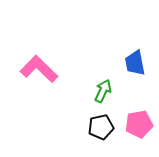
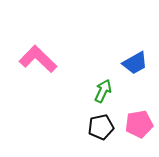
blue trapezoid: rotated 108 degrees counterclockwise
pink L-shape: moved 1 px left, 10 px up
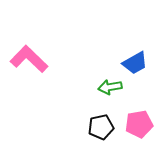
pink L-shape: moved 9 px left
green arrow: moved 7 px right, 4 px up; rotated 125 degrees counterclockwise
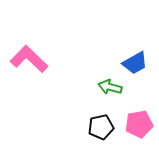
green arrow: rotated 25 degrees clockwise
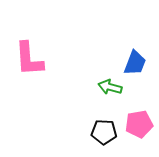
pink L-shape: rotated 138 degrees counterclockwise
blue trapezoid: rotated 40 degrees counterclockwise
black pentagon: moved 3 px right, 5 px down; rotated 15 degrees clockwise
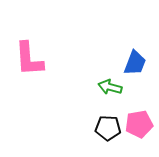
black pentagon: moved 4 px right, 4 px up
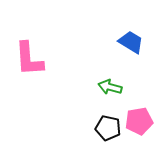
blue trapezoid: moved 4 px left, 21 px up; rotated 80 degrees counterclockwise
pink pentagon: moved 3 px up
black pentagon: rotated 10 degrees clockwise
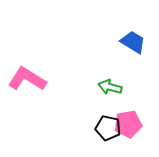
blue trapezoid: moved 2 px right
pink L-shape: moved 2 px left, 20 px down; rotated 126 degrees clockwise
pink pentagon: moved 11 px left, 3 px down
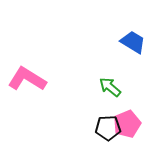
green arrow: rotated 25 degrees clockwise
pink pentagon: moved 1 px left; rotated 12 degrees counterclockwise
black pentagon: rotated 15 degrees counterclockwise
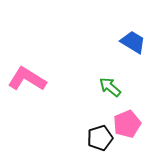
black pentagon: moved 8 px left, 10 px down; rotated 15 degrees counterclockwise
